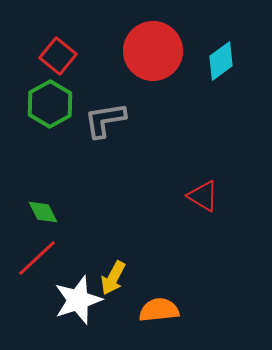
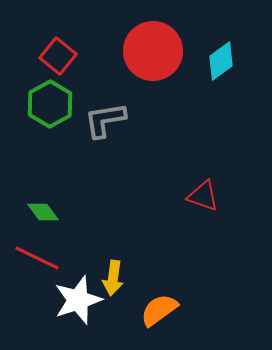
red triangle: rotated 12 degrees counterclockwise
green diamond: rotated 8 degrees counterclockwise
red line: rotated 69 degrees clockwise
yellow arrow: rotated 20 degrees counterclockwise
orange semicircle: rotated 30 degrees counterclockwise
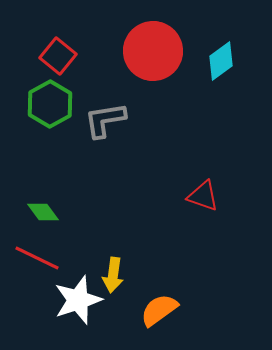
yellow arrow: moved 3 px up
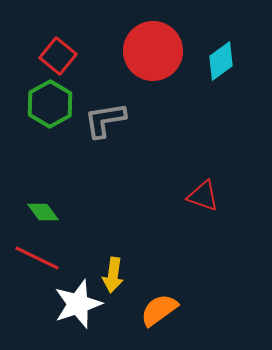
white star: moved 4 px down
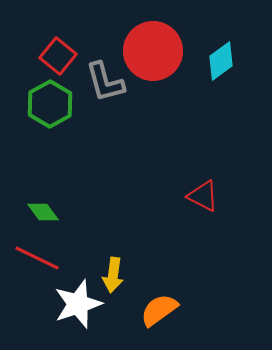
gray L-shape: moved 38 px up; rotated 96 degrees counterclockwise
red triangle: rotated 8 degrees clockwise
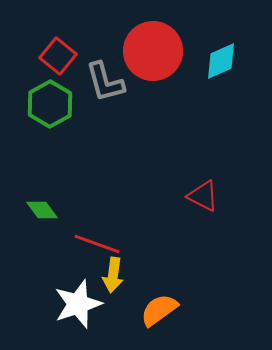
cyan diamond: rotated 12 degrees clockwise
green diamond: moved 1 px left, 2 px up
red line: moved 60 px right, 14 px up; rotated 6 degrees counterclockwise
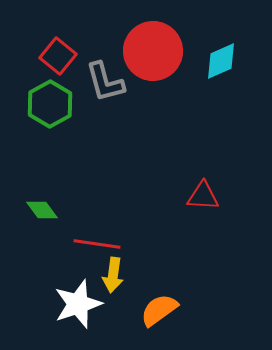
red triangle: rotated 24 degrees counterclockwise
red line: rotated 12 degrees counterclockwise
